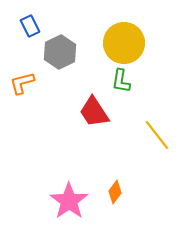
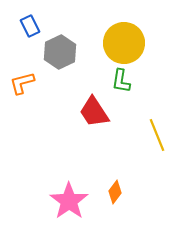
yellow line: rotated 16 degrees clockwise
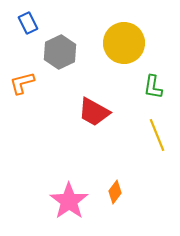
blue rectangle: moved 2 px left, 3 px up
green L-shape: moved 32 px right, 6 px down
red trapezoid: rotated 28 degrees counterclockwise
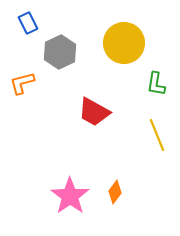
green L-shape: moved 3 px right, 3 px up
pink star: moved 1 px right, 5 px up
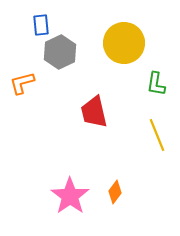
blue rectangle: moved 13 px right, 2 px down; rotated 20 degrees clockwise
red trapezoid: rotated 48 degrees clockwise
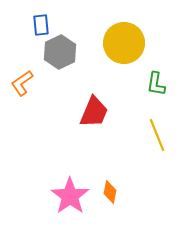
orange L-shape: rotated 20 degrees counterclockwise
red trapezoid: rotated 144 degrees counterclockwise
orange diamond: moved 5 px left; rotated 25 degrees counterclockwise
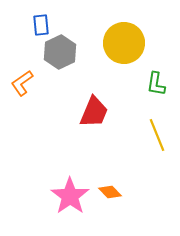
orange diamond: rotated 55 degrees counterclockwise
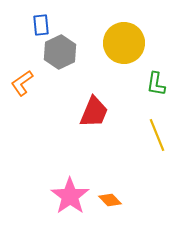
orange diamond: moved 8 px down
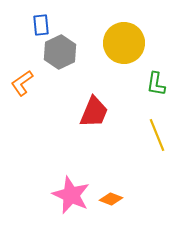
pink star: moved 1 px right, 1 px up; rotated 12 degrees counterclockwise
orange diamond: moved 1 px right, 1 px up; rotated 25 degrees counterclockwise
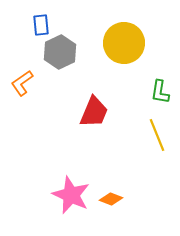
green L-shape: moved 4 px right, 8 px down
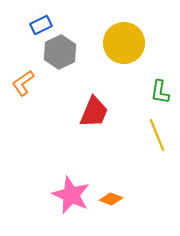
blue rectangle: rotated 70 degrees clockwise
orange L-shape: moved 1 px right
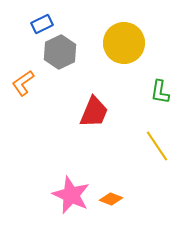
blue rectangle: moved 1 px right, 1 px up
yellow line: moved 11 px down; rotated 12 degrees counterclockwise
